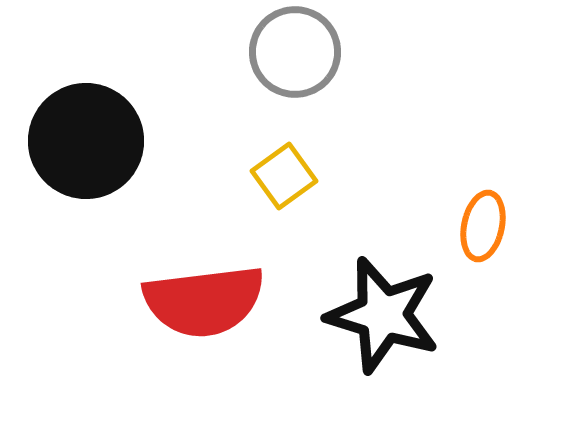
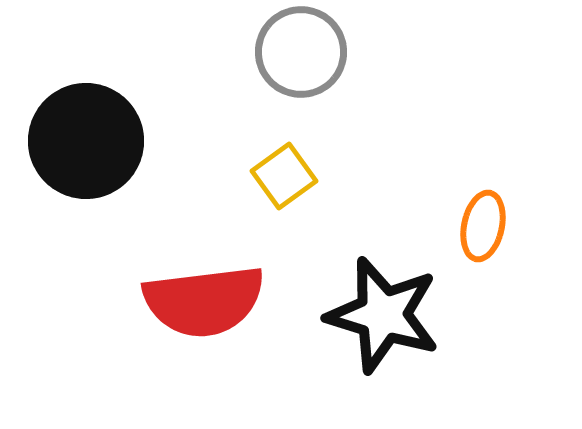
gray circle: moved 6 px right
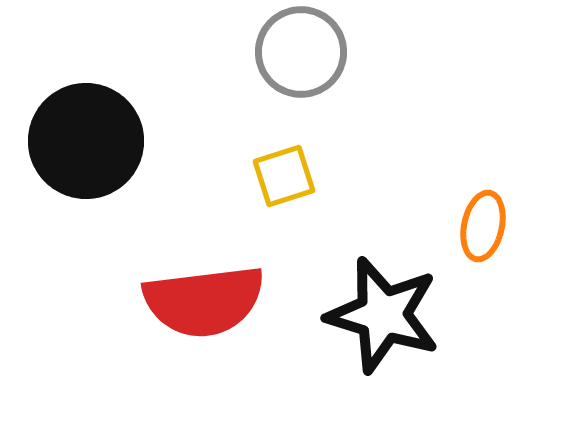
yellow square: rotated 18 degrees clockwise
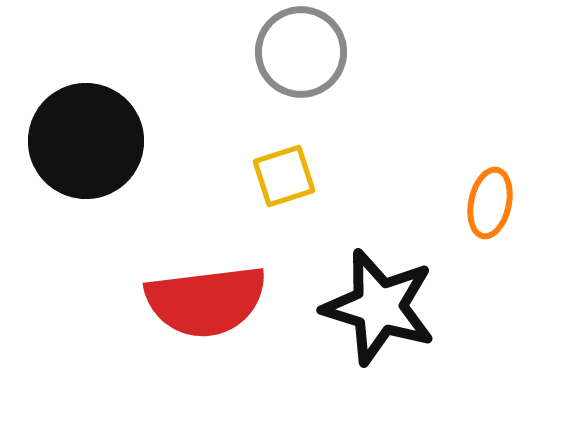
orange ellipse: moved 7 px right, 23 px up
red semicircle: moved 2 px right
black star: moved 4 px left, 8 px up
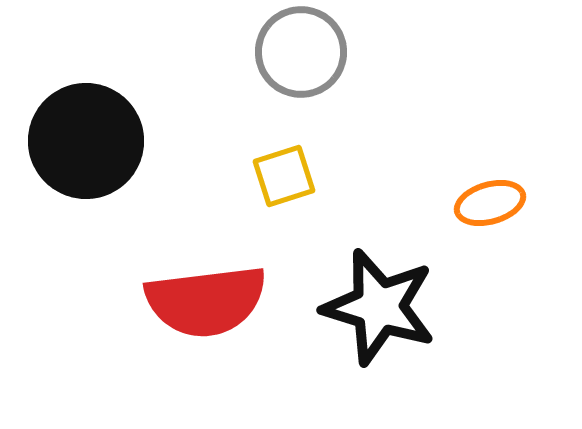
orange ellipse: rotated 62 degrees clockwise
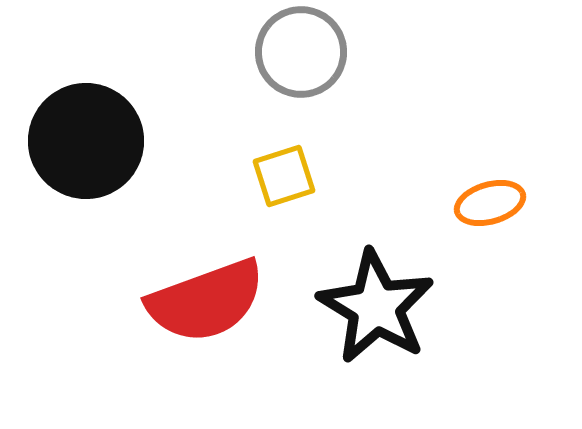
red semicircle: rotated 13 degrees counterclockwise
black star: moved 3 px left; rotated 14 degrees clockwise
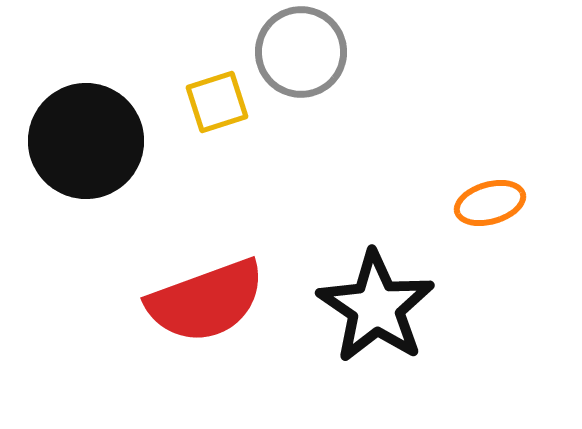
yellow square: moved 67 px left, 74 px up
black star: rotated 3 degrees clockwise
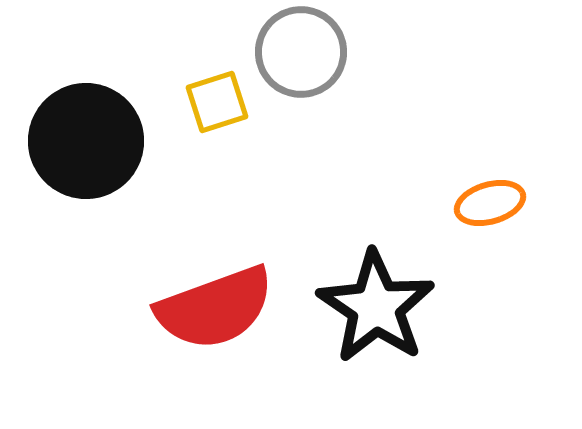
red semicircle: moved 9 px right, 7 px down
